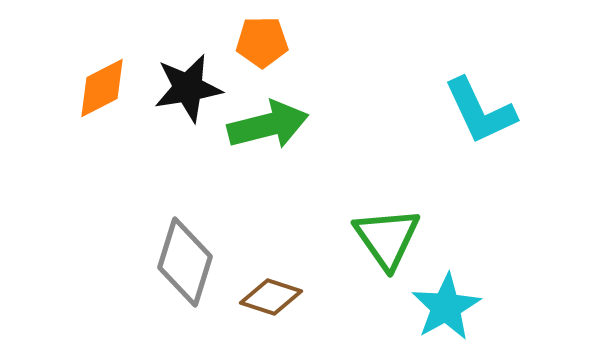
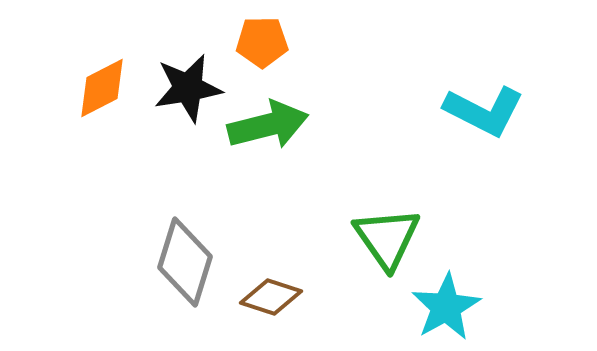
cyan L-shape: moved 4 px right; rotated 38 degrees counterclockwise
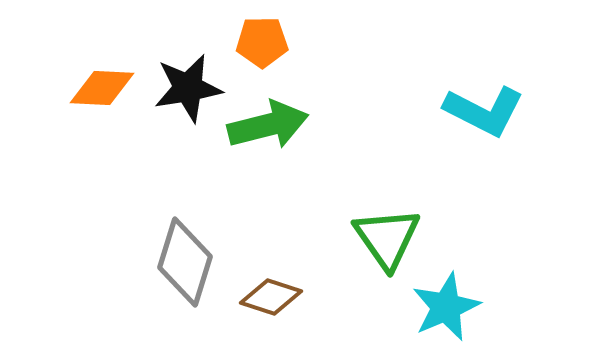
orange diamond: rotated 30 degrees clockwise
cyan star: rotated 6 degrees clockwise
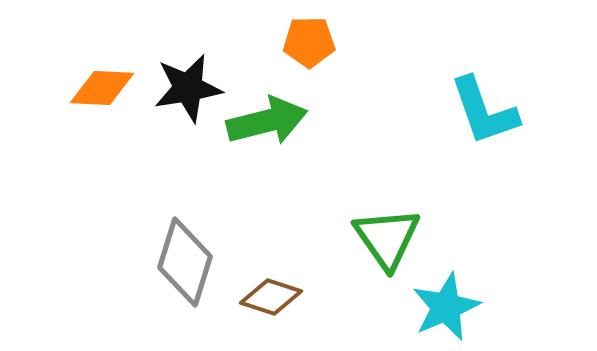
orange pentagon: moved 47 px right
cyan L-shape: rotated 44 degrees clockwise
green arrow: moved 1 px left, 4 px up
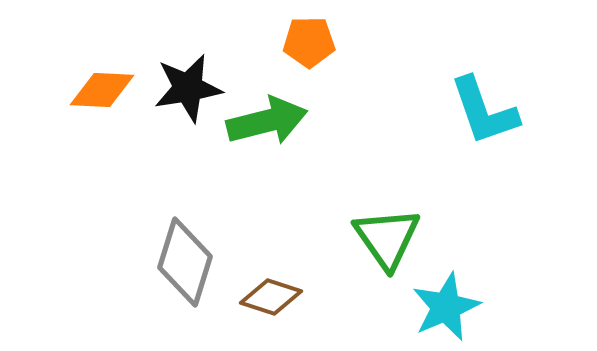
orange diamond: moved 2 px down
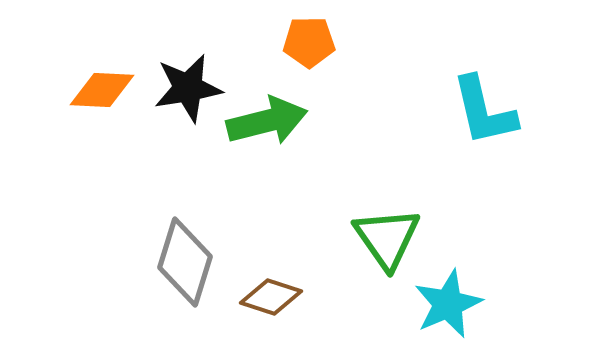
cyan L-shape: rotated 6 degrees clockwise
cyan star: moved 2 px right, 3 px up
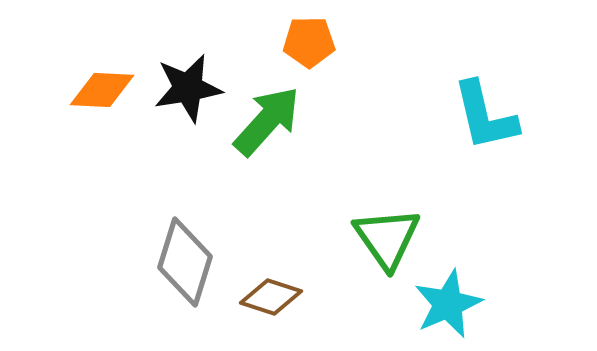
cyan L-shape: moved 1 px right, 5 px down
green arrow: rotated 34 degrees counterclockwise
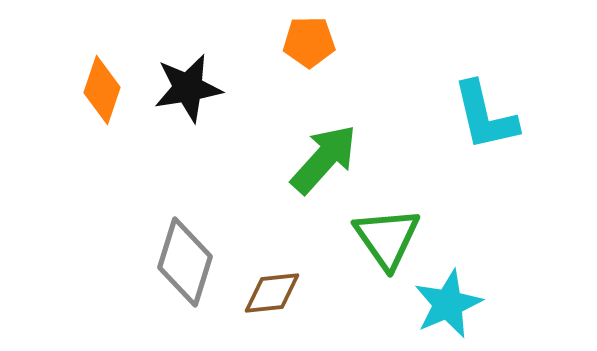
orange diamond: rotated 74 degrees counterclockwise
green arrow: moved 57 px right, 38 px down
brown diamond: moved 1 px right, 4 px up; rotated 24 degrees counterclockwise
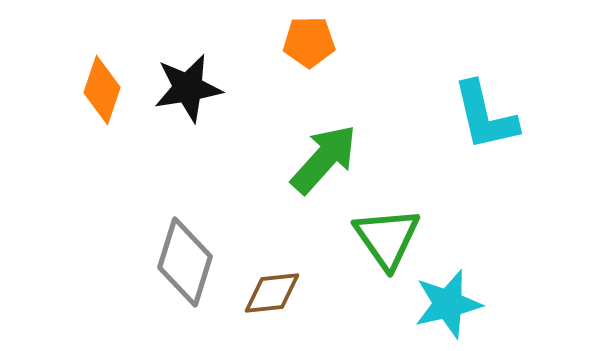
cyan star: rotated 10 degrees clockwise
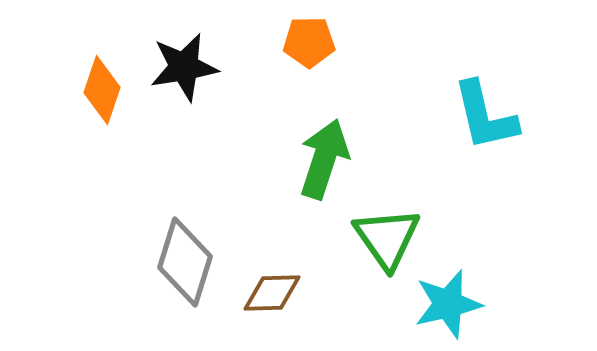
black star: moved 4 px left, 21 px up
green arrow: rotated 24 degrees counterclockwise
brown diamond: rotated 4 degrees clockwise
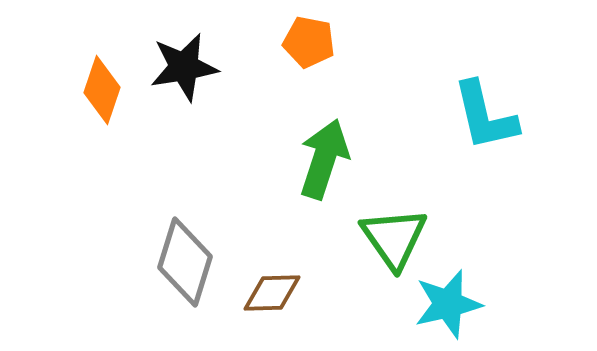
orange pentagon: rotated 12 degrees clockwise
green triangle: moved 7 px right
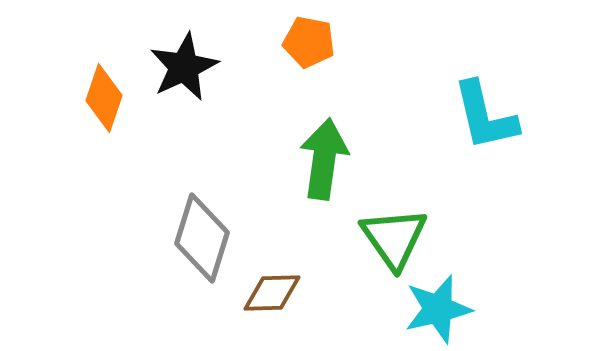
black star: rotated 16 degrees counterclockwise
orange diamond: moved 2 px right, 8 px down
green arrow: rotated 10 degrees counterclockwise
gray diamond: moved 17 px right, 24 px up
cyan star: moved 10 px left, 5 px down
